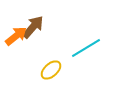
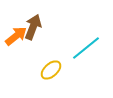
brown arrow: rotated 20 degrees counterclockwise
cyan line: rotated 8 degrees counterclockwise
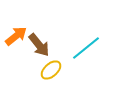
brown arrow: moved 6 px right, 18 px down; rotated 120 degrees clockwise
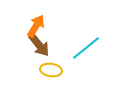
orange arrow: moved 20 px right, 10 px up; rotated 20 degrees counterclockwise
yellow ellipse: rotated 50 degrees clockwise
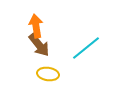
orange arrow: rotated 40 degrees counterclockwise
yellow ellipse: moved 3 px left, 4 px down
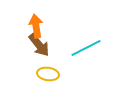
cyan line: rotated 12 degrees clockwise
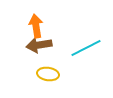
brown arrow: rotated 120 degrees clockwise
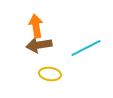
yellow ellipse: moved 2 px right
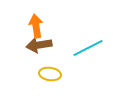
cyan line: moved 2 px right
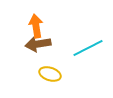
brown arrow: moved 1 px left, 1 px up
yellow ellipse: rotated 10 degrees clockwise
